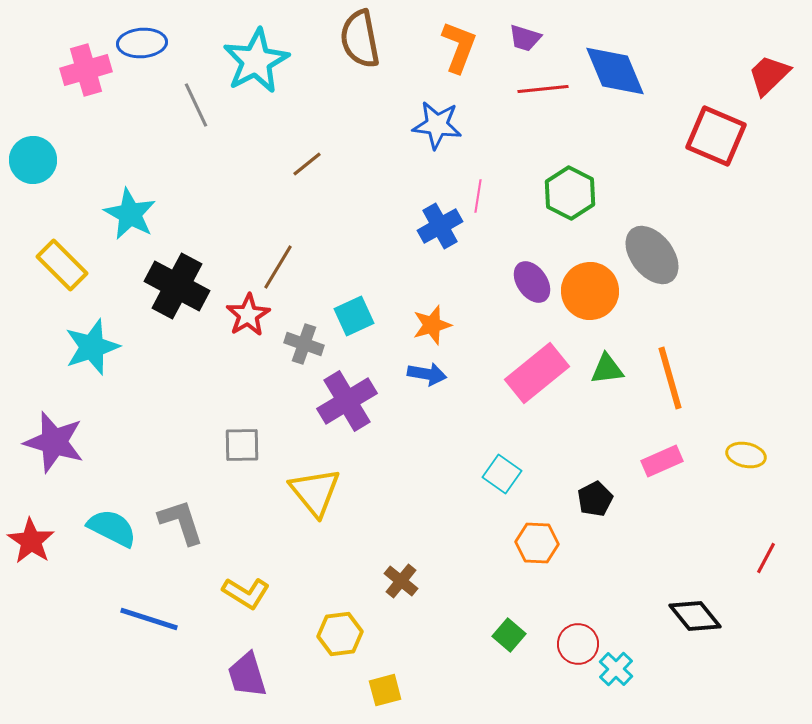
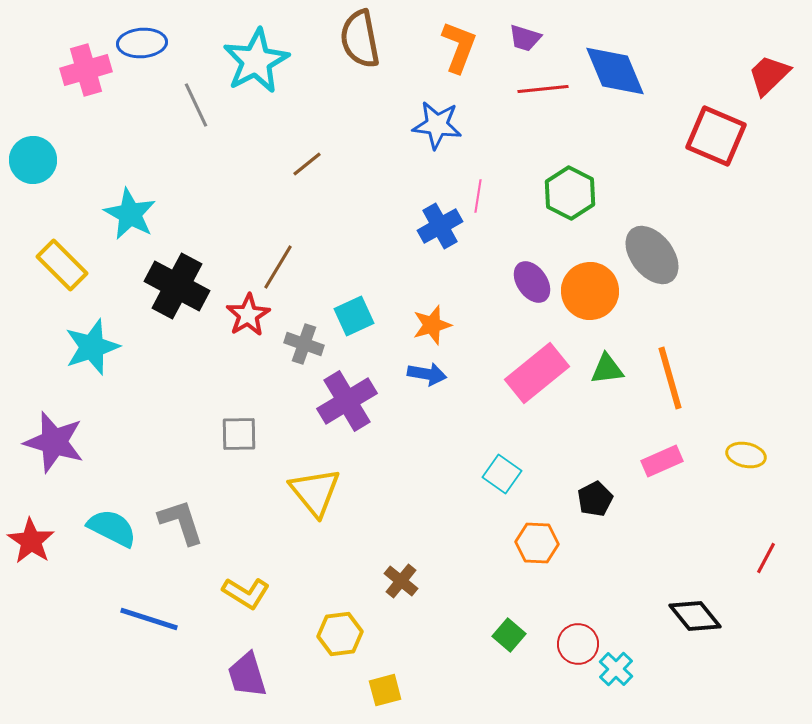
gray square at (242, 445): moved 3 px left, 11 px up
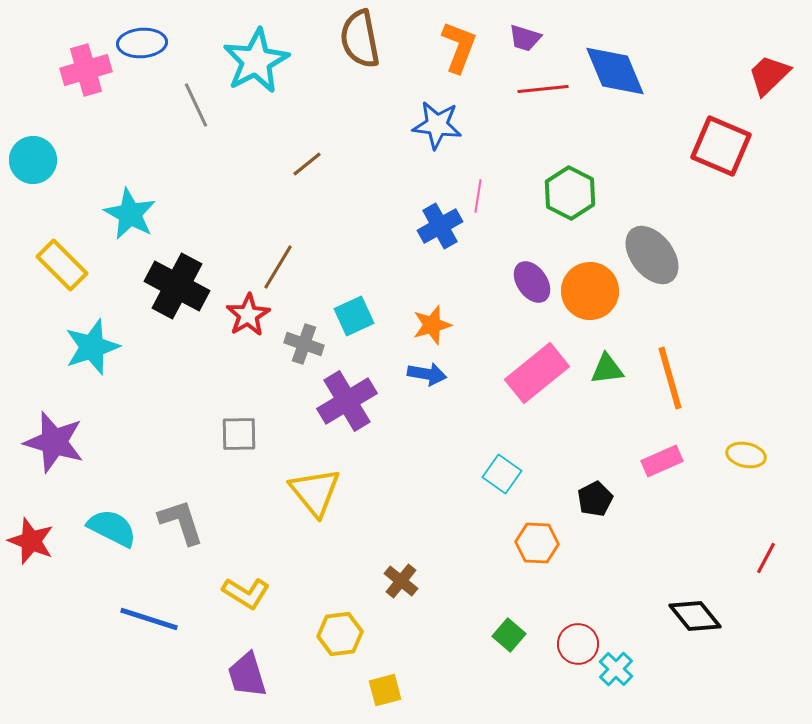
red square at (716, 136): moved 5 px right, 10 px down
red star at (31, 541): rotated 12 degrees counterclockwise
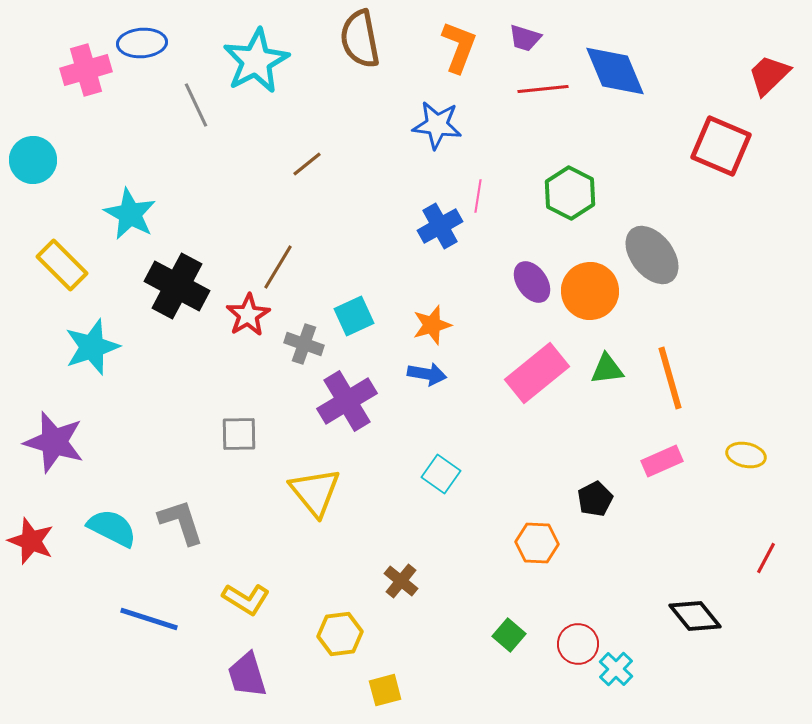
cyan square at (502, 474): moved 61 px left
yellow L-shape at (246, 593): moved 6 px down
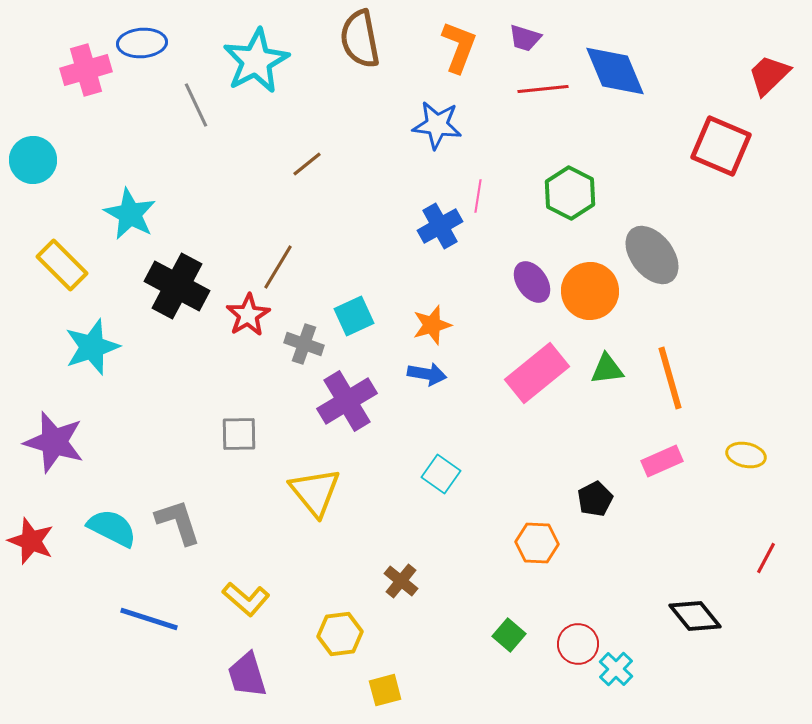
gray L-shape at (181, 522): moved 3 px left
yellow L-shape at (246, 599): rotated 9 degrees clockwise
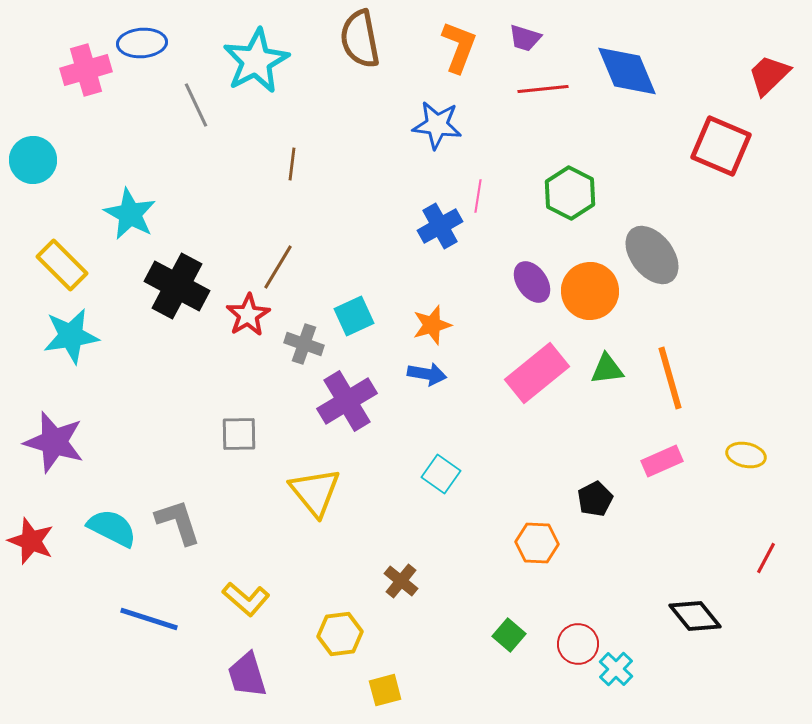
blue diamond at (615, 71): moved 12 px right
brown line at (307, 164): moved 15 px left; rotated 44 degrees counterclockwise
cyan star at (92, 347): moved 21 px left, 11 px up; rotated 10 degrees clockwise
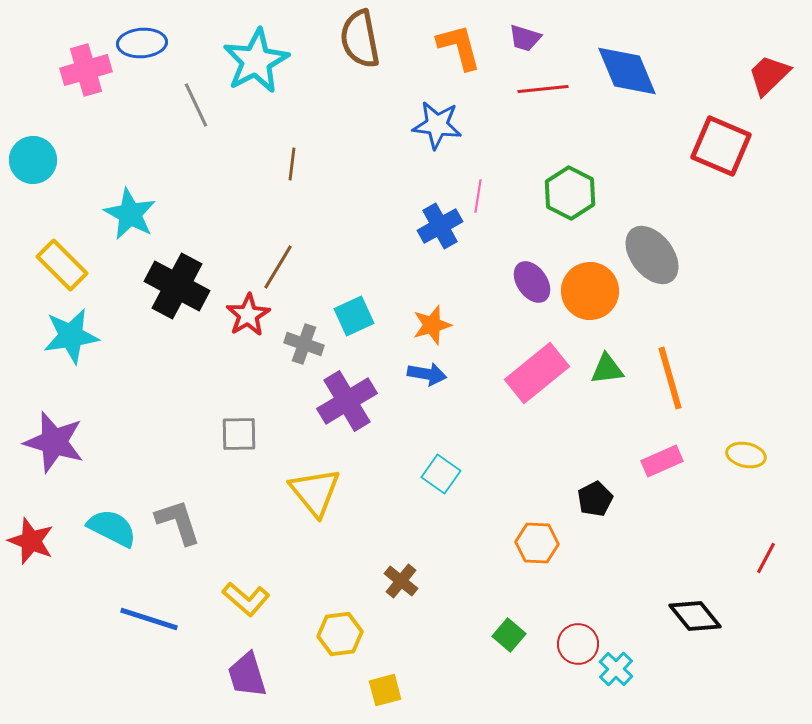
orange L-shape at (459, 47): rotated 36 degrees counterclockwise
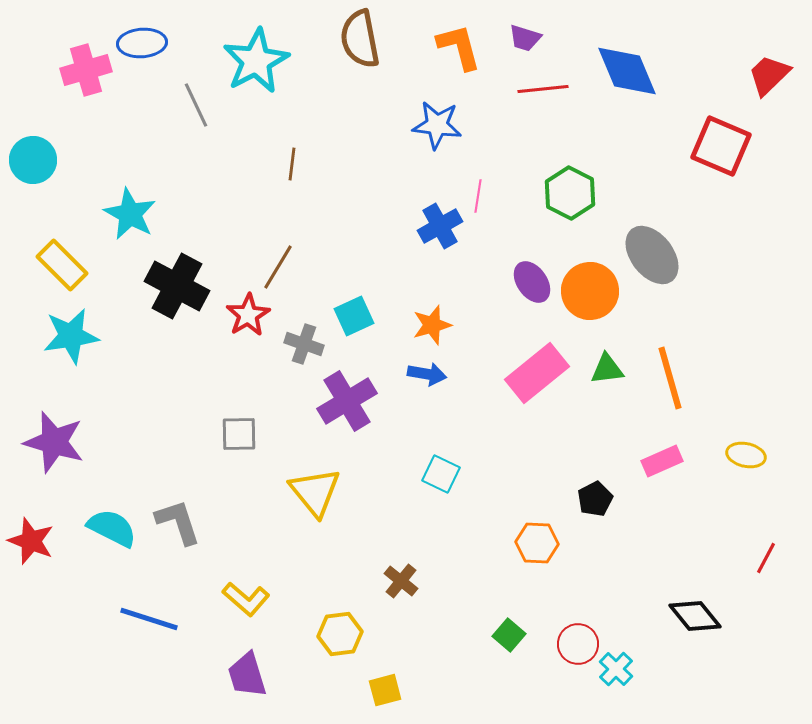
cyan square at (441, 474): rotated 9 degrees counterclockwise
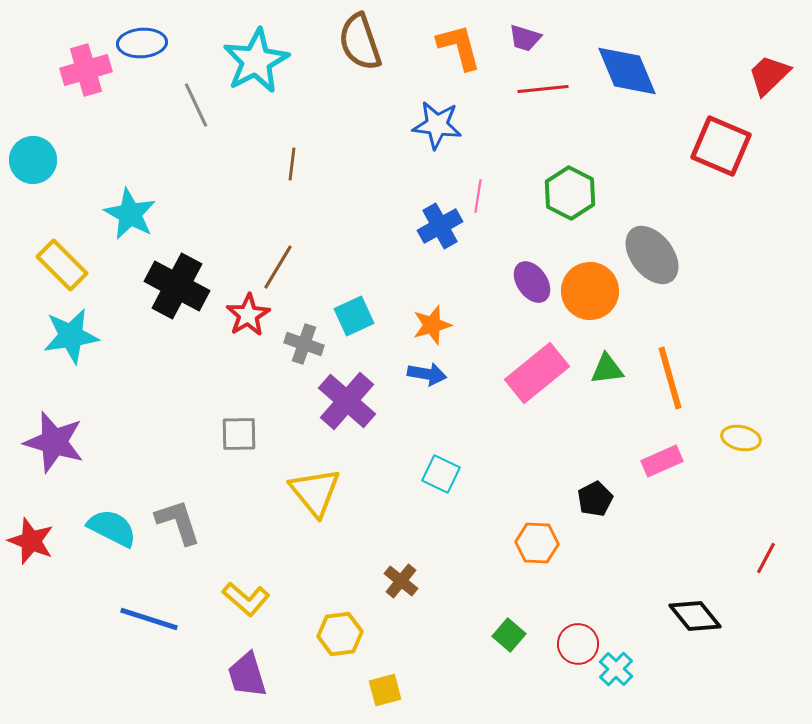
brown semicircle at (360, 39): moved 3 px down; rotated 8 degrees counterclockwise
purple cross at (347, 401): rotated 18 degrees counterclockwise
yellow ellipse at (746, 455): moved 5 px left, 17 px up
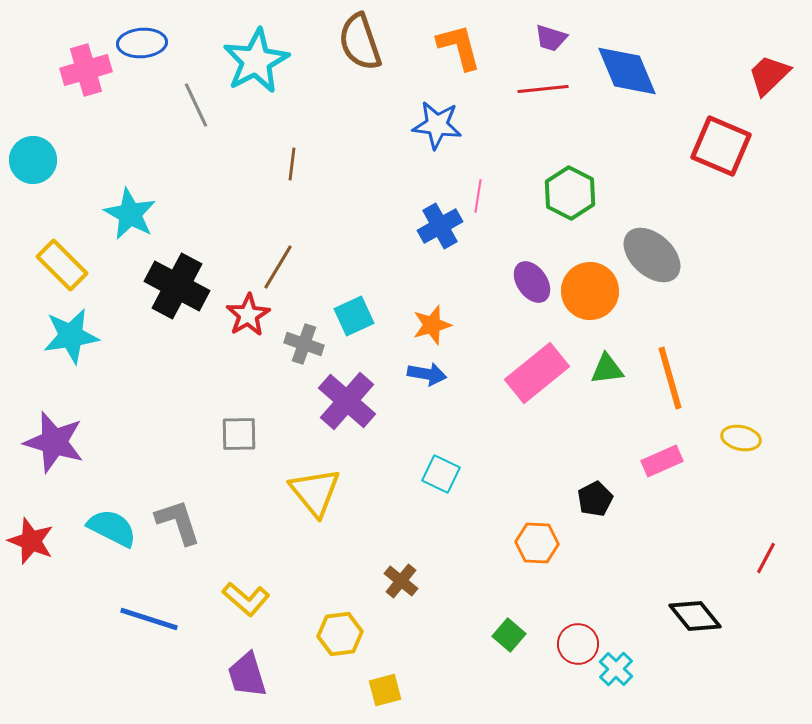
purple trapezoid at (525, 38): moved 26 px right
gray ellipse at (652, 255): rotated 10 degrees counterclockwise
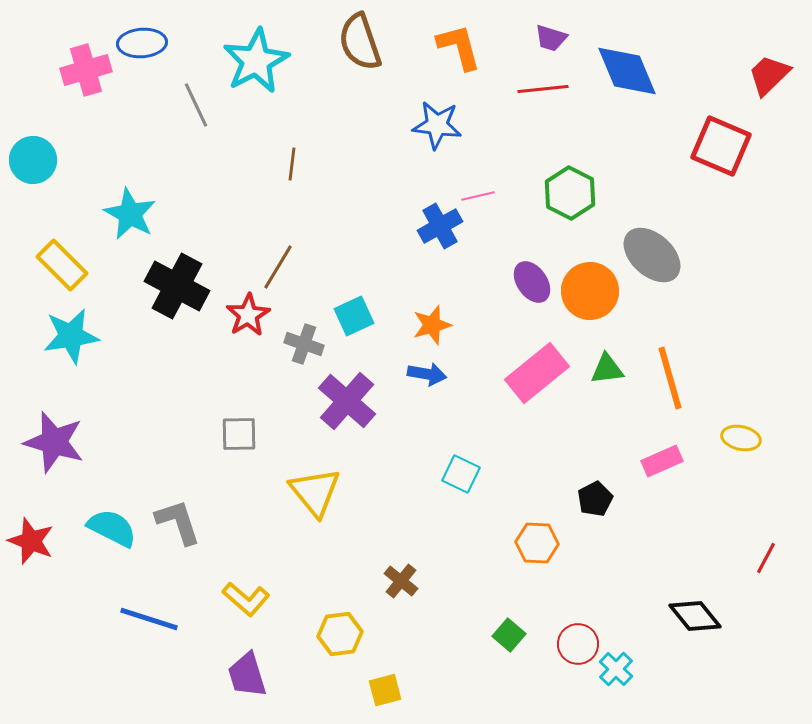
pink line at (478, 196): rotated 68 degrees clockwise
cyan square at (441, 474): moved 20 px right
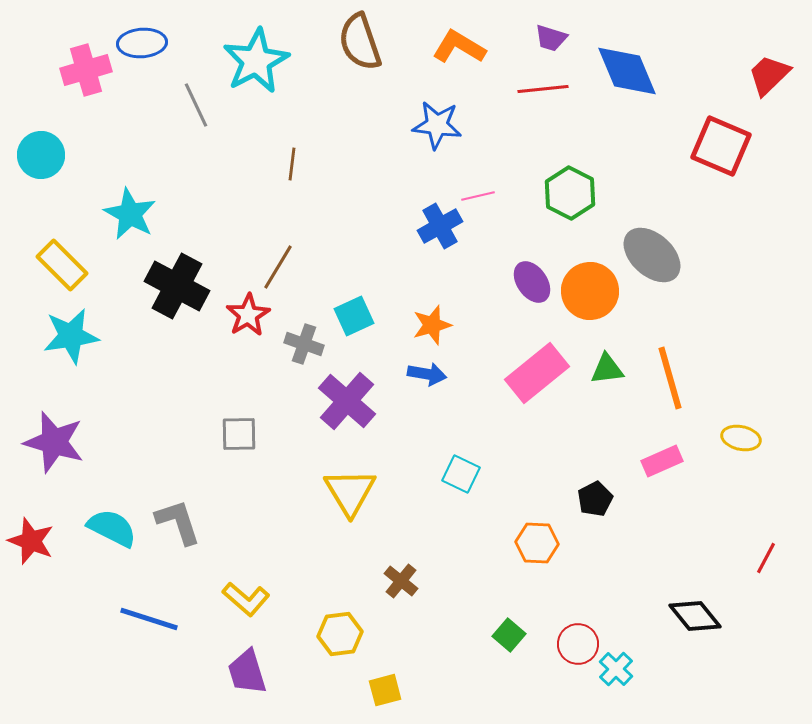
orange L-shape at (459, 47): rotated 44 degrees counterclockwise
cyan circle at (33, 160): moved 8 px right, 5 px up
yellow triangle at (315, 492): moved 35 px right; rotated 8 degrees clockwise
purple trapezoid at (247, 675): moved 3 px up
